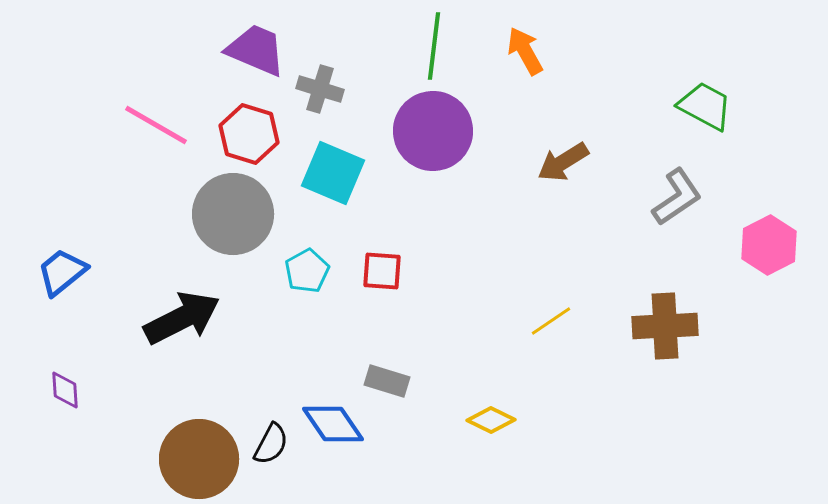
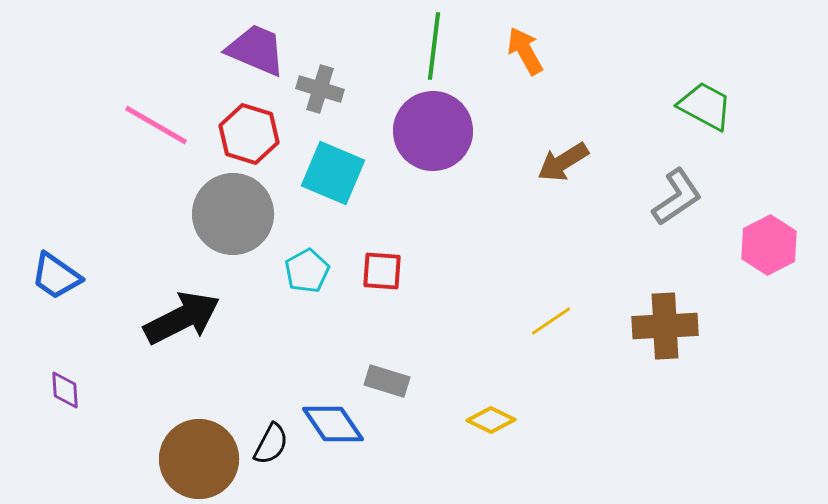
blue trapezoid: moved 6 px left, 4 px down; rotated 106 degrees counterclockwise
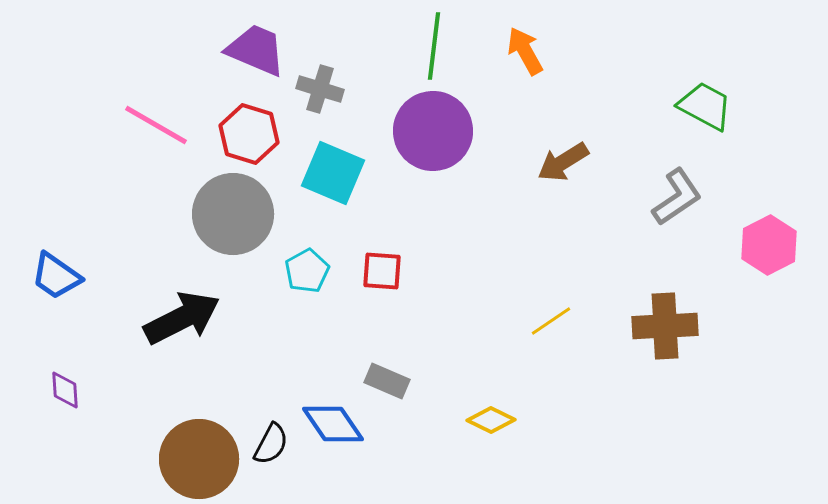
gray rectangle: rotated 6 degrees clockwise
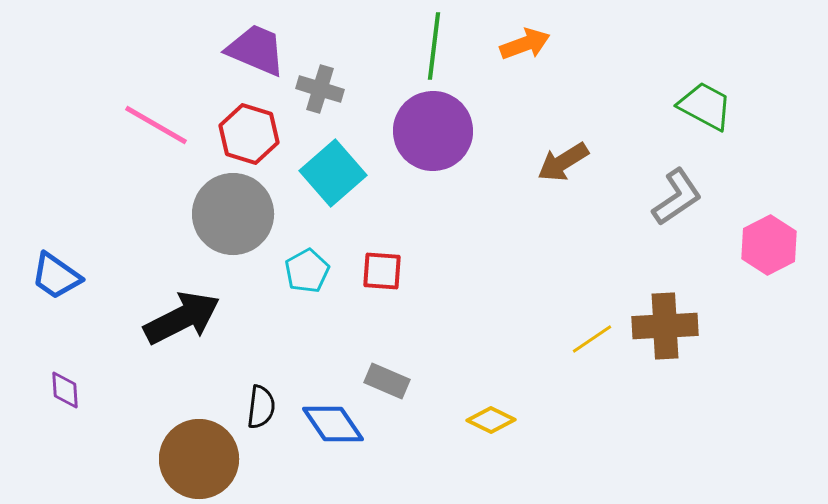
orange arrow: moved 7 px up; rotated 99 degrees clockwise
cyan square: rotated 26 degrees clockwise
yellow line: moved 41 px right, 18 px down
black semicircle: moved 10 px left, 37 px up; rotated 21 degrees counterclockwise
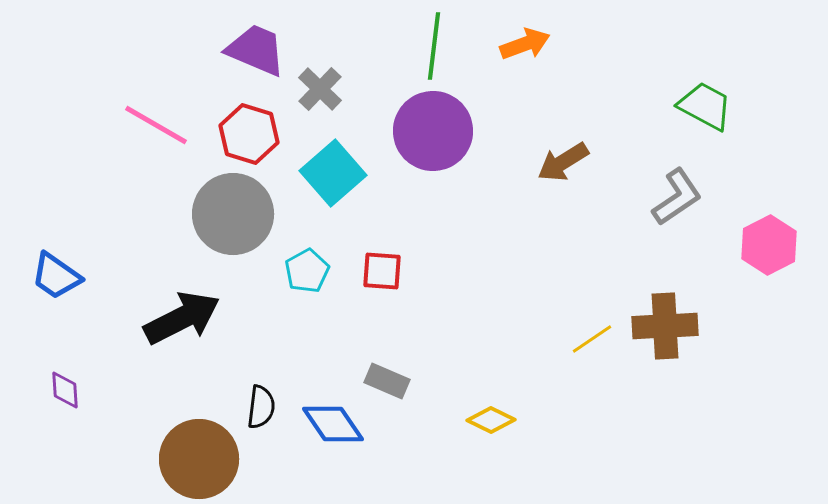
gray cross: rotated 27 degrees clockwise
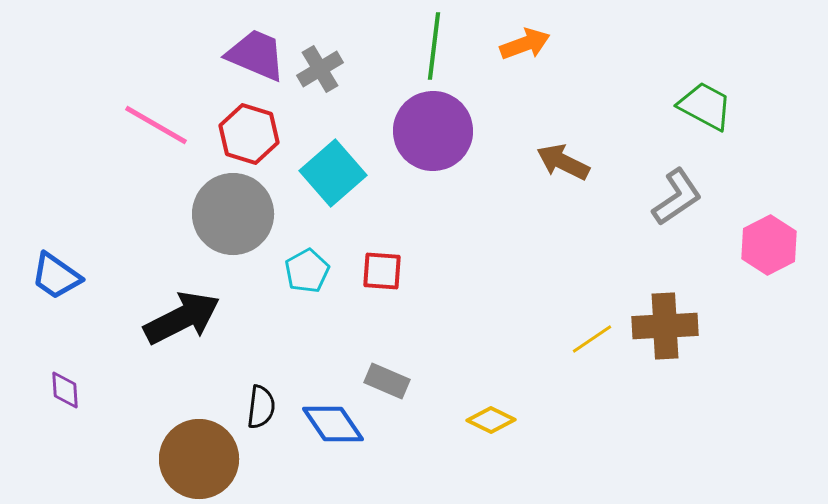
purple trapezoid: moved 5 px down
gray cross: moved 20 px up; rotated 15 degrees clockwise
brown arrow: rotated 58 degrees clockwise
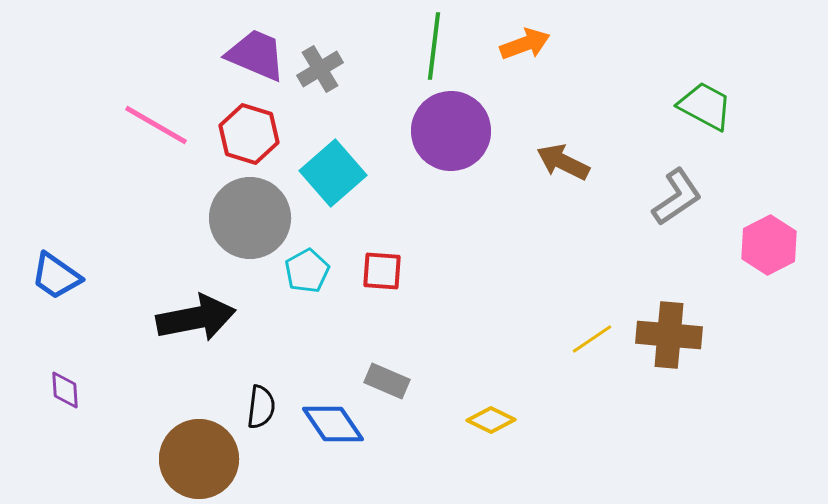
purple circle: moved 18 px right
gray circle: moved 17 px right, 4 px down
black arrow: moved 14 px right; rotated 16 degrees clockwise
brown cross: moved 4 px right, 9 px down; rotated 8 degrees clockwise
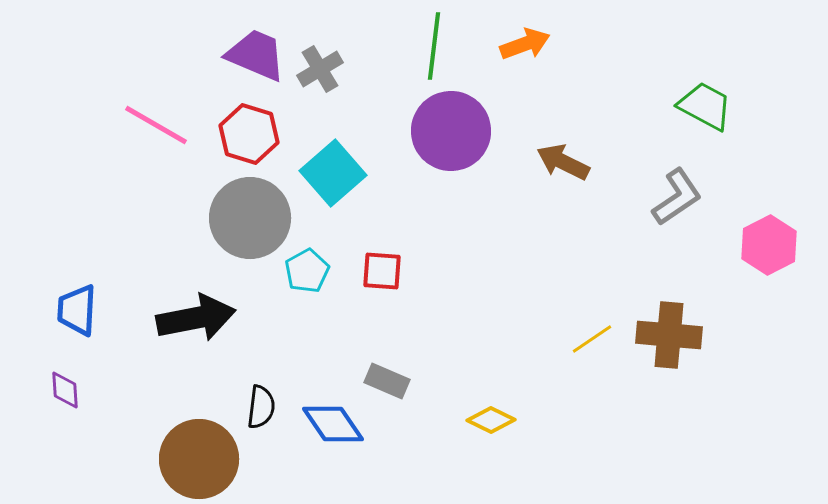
blue trapezoid: moved 21 px right, 34 px down; rotated 58 degrees clockwise
